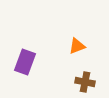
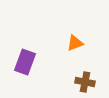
orange triangle: moved 2 px left, 3 px up
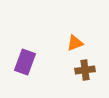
brown cross: moved 12 px up; rotated 18 degrees counterclockwise
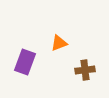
orange triangle: moved 16 px left
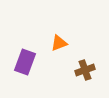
brown cross: rotated 12 degrees counterclockwise
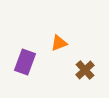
brown cross: rotated 24 degrees counterclockwise
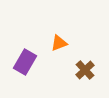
purple rectangle: rotated 10 degrees clockwise
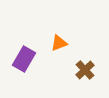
purple rectangle: moved 1 px left, 3 px up
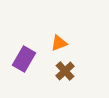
brown cross: moved 20 px left, 1 px down
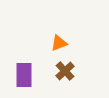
purple rectangle: moved 16 px down; rotated 30 degrees counterclockwise
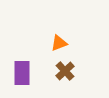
purple rectangle: moved 2 px left, 2 px up
